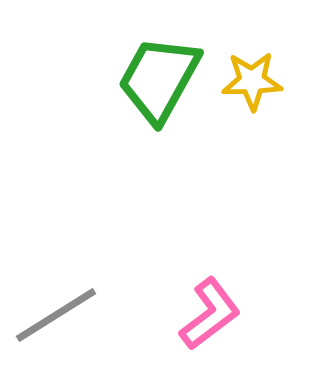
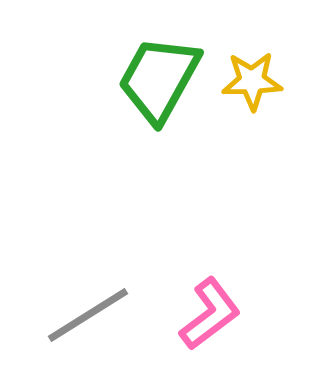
gray line: moved 32 px right
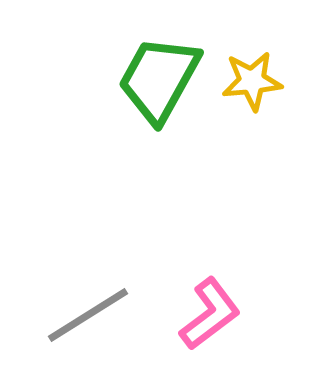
yellow star: rotated 4 degrees counterclockwise
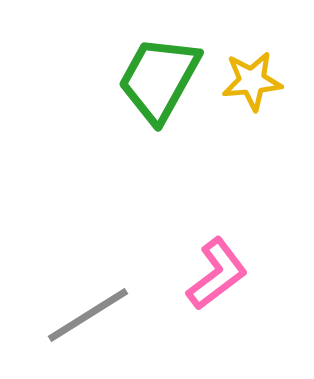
pink L-shape: moved 7 px right, 40 px up
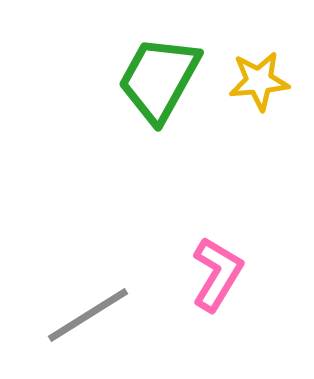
yellow star: moved 7 px right
pink L-shape: rotated 22 degrees counterclockwise
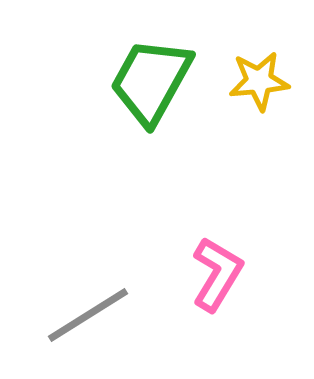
green trapezoid: moved 8 px left, 2 px down
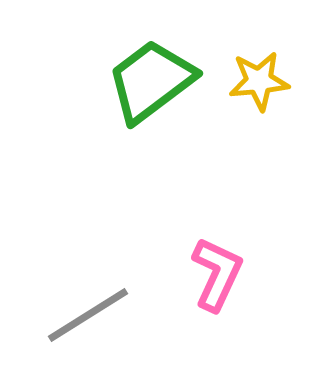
green trapezoid: rotated 24 degrees clockwise
pink L-shape: rotated 6 degrees counterclockwise
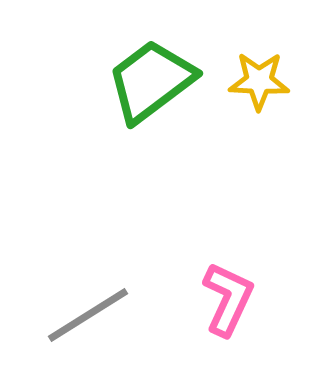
yellow star: rotated 8 degrees clockwise
pink L-shape: moved 11 px right, 25 px down
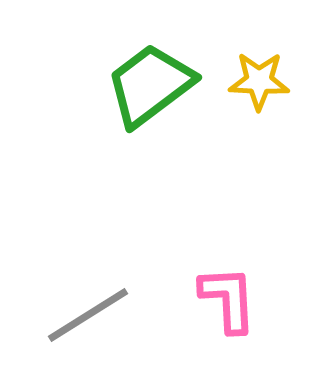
green trapezoid: moved 1 px left, 4 px down
pink L-shape: rotated 28 degrees counterclockwise
